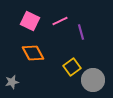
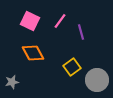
pink line: rotated 28 degrees counterclockwise
gray circle: moved 4 px right
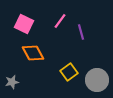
pink square: moved 6 px left, 3 px down
yellow square: moved 3 px left, 5 px down
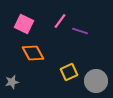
purple line: moved 1 px left, 1 px up; rotated 56 degrees counterclockwise
yellow square: rotated 12 degrees clockwise
gray circle: moved 1 px left, 1 px down
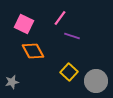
pink line: moved 3 px up
purple line: moved 8 px left, 5 px down
orange diamond: moved 2 px up
yellow square: rotated 24 degrees counterclockwise
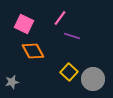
gray circle: moved 3 px left, 2 px up
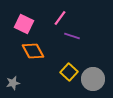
gray star: moved 1 px right, 1 px down
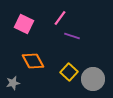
orange diamond: moved 10 px down
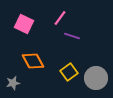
yellow square: rotated 12 degrees clockwise
gray circle: moved 3 px right, 1 px up
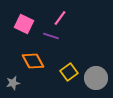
purple line: moved 21 px left
